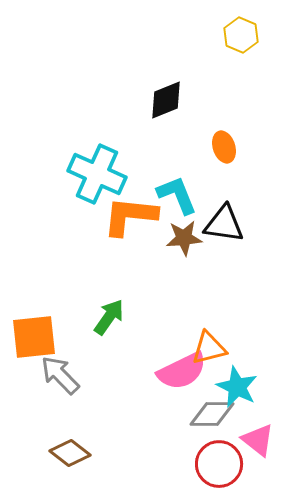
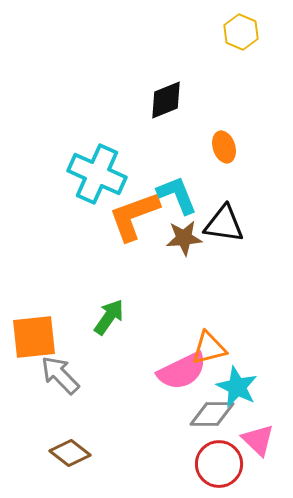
yellow hexagon: moved 3 px up
orange L-shape: moved 4 px right; rotated 26 degrees counterclockwise
pink triangle: rotated 6 degrees clockwise
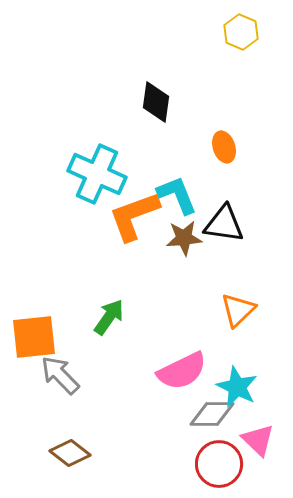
black diamond: moved 10 px left, 2 px down; rotated 60 degrees counterclockwise
orange triangle: moved 29 px right, 38 px up; rotated 30 degrees counterclockwise
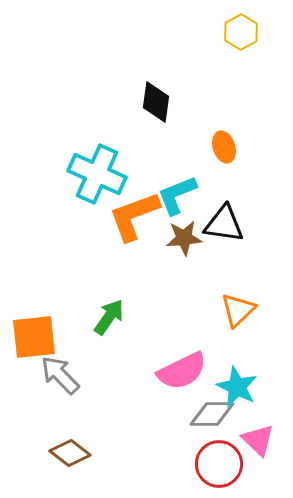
yellow hexagon: rotated 8 degrees clockwise
cyan L-shape: rotated 90 degrees counterclockwise
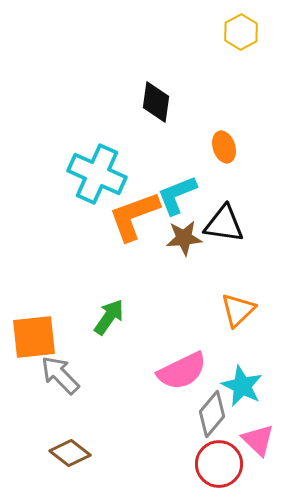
cyan star: moved 5 px right, 1 px up
gray diamond: rotated 51 degrees counterclockwise
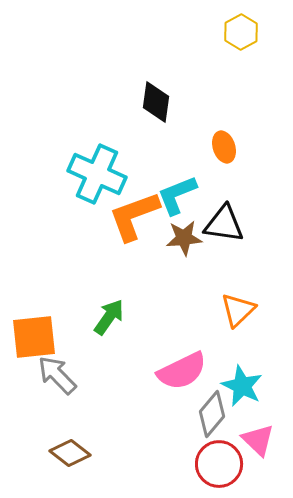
gray arrow: moved 3 px left
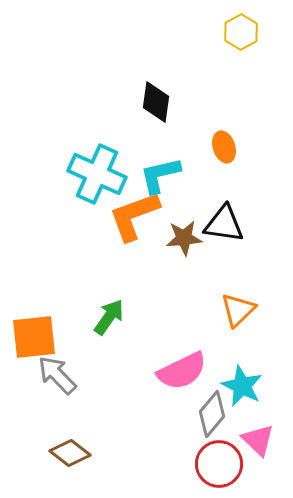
cyan L-shape: moved 17 px left, 20 px up; rotated 9 degrees clockwise
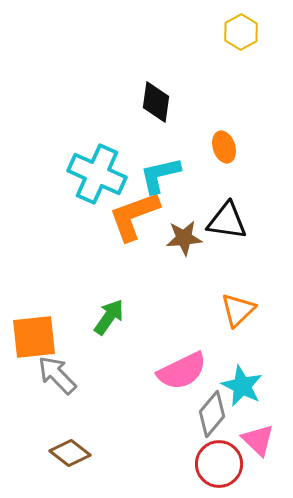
black triangle: moved 3 px right, 3 px up
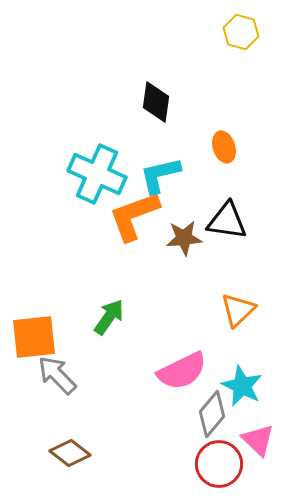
yellow hexagon: rotated 16 degrees counterclockwise
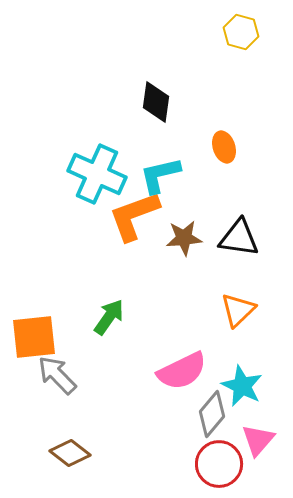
black triangle: moved 12 px right, 17 px down
pink triangle: rotated 27 degrees clockwise
